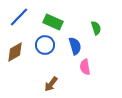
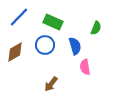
green semicircle: rotated 40 degrees clockwise
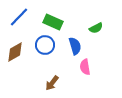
green semicircle: rotated 40 degrees clockwise
brown arrow: moved 1 px right, 1 px up
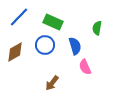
green semicircle: moved 1 px right; rotated 128 degrees clockwise
pink semicircle: rotated 14 degrees counterclockwise
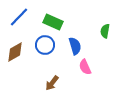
green semicircle: moved 8 px right, 3 px down
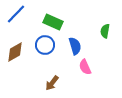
blue line: moved 3 px left, 3 px up
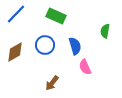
green rectangle: moved 3 px right, 6 px up
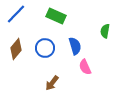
blue circle: moved 3 px down
brown diamond: moved 1 px right, 3 px up; rotated 20 degrees counterclockwise
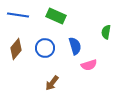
blue line: moved 2 px right, 1 px down; rotated 55 degrees clockwise
green semicircle: moved 1 px right, 1 px down
pink semicircle: moved 4 px right, 2 px up; rotated 84 degrees counterclockwise
